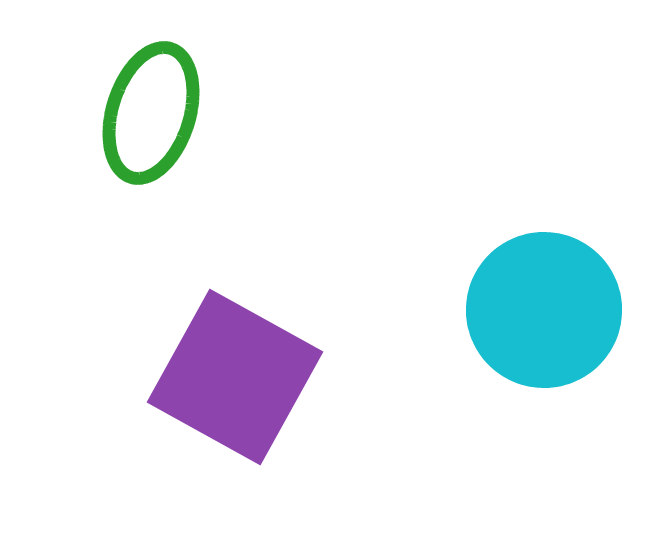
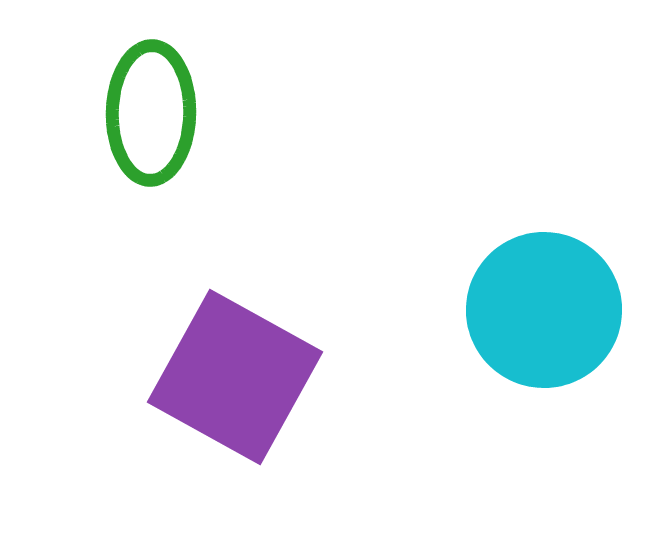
green ellipse: rotated 16 degrees counterclockwise
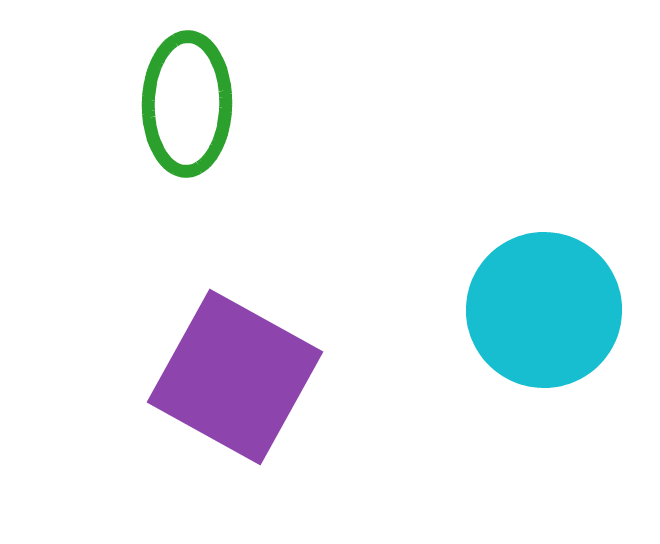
green ellipse: moved 36 px right, 9 px up
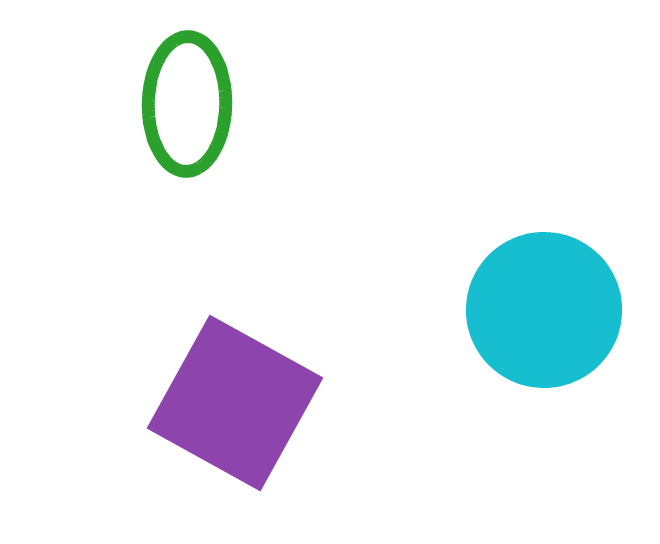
purple square: moved 26 px down
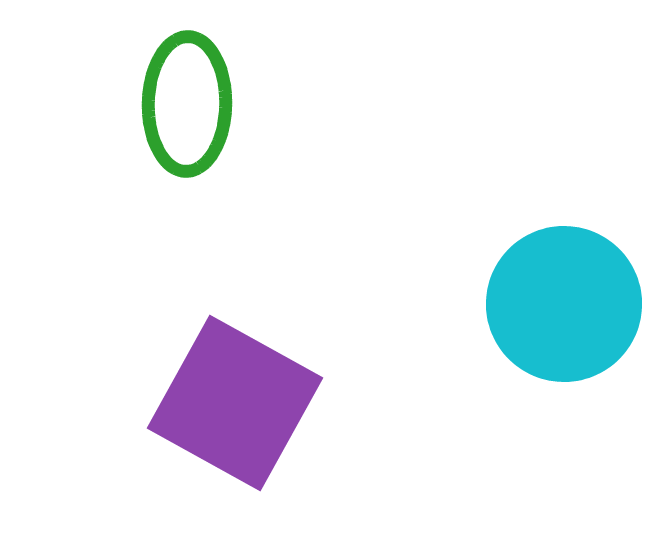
cyan circle: moved 20 px right, 6 px up
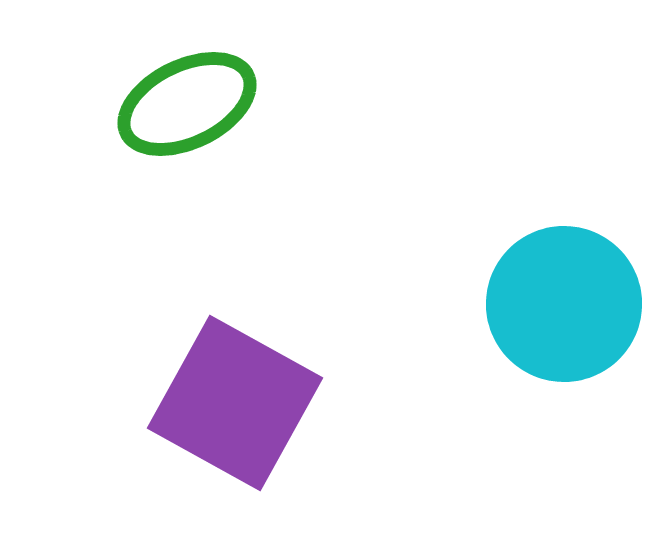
green ellipse: rotated 63 degrees clockwise
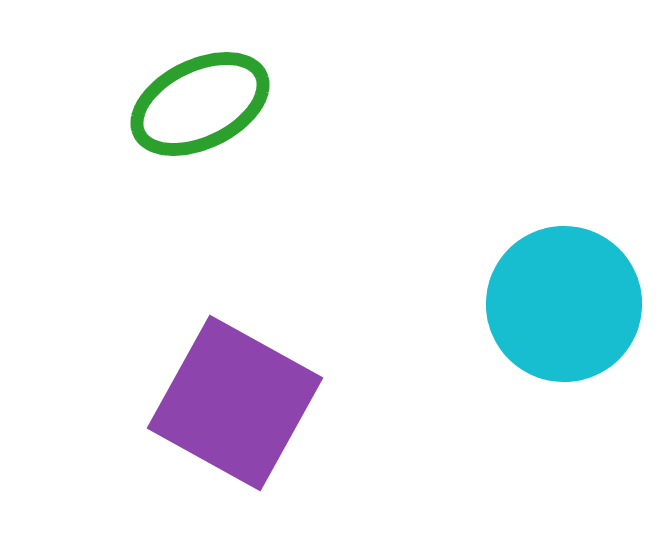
green ellipse: moved 13 px right
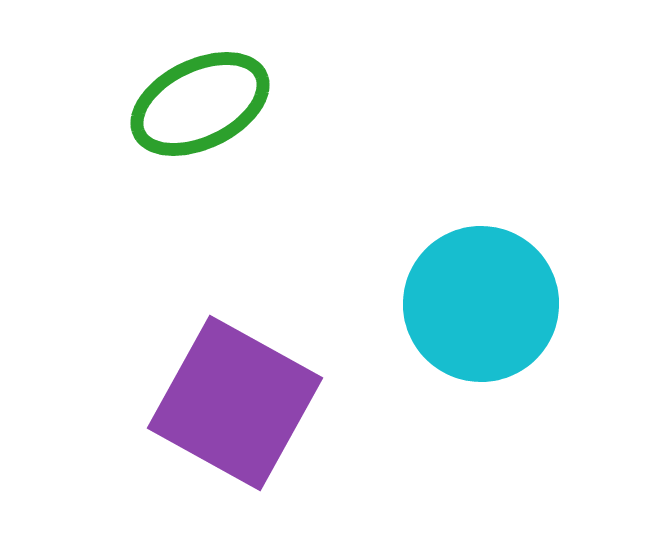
cyan circle: moved 83 px left
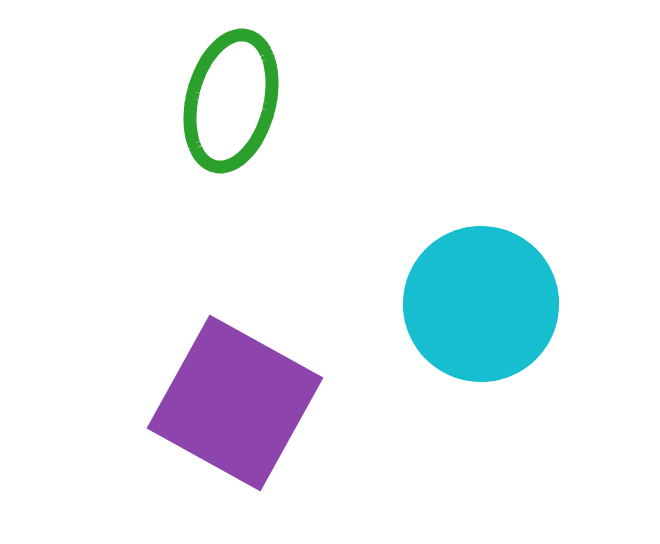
green ellipse: moved 31 px right, 3 px up; rotated 50 degrees counterclockwise
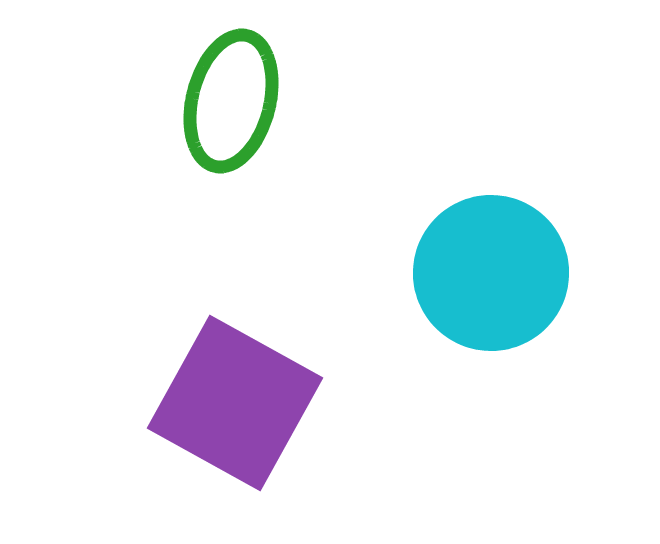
cyan circle: moved 10 px right, 31 px up
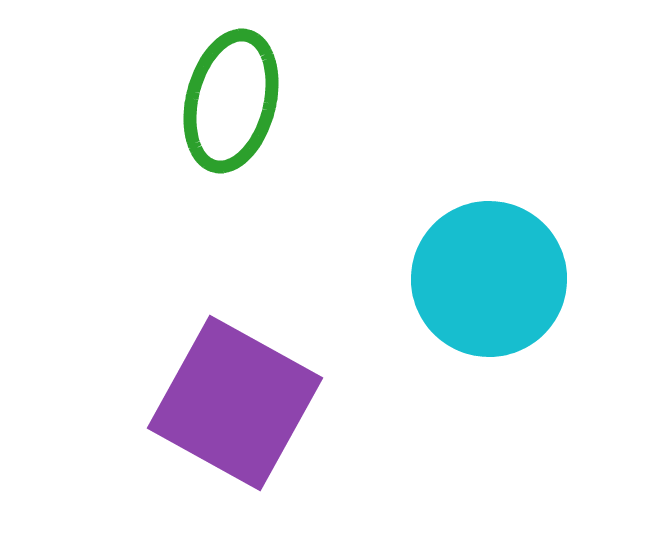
cyan circle: moved 2 px left, 6 px down
